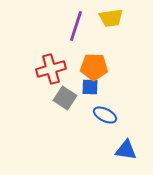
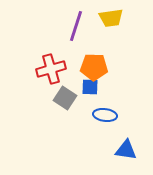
blue ellipse: rotated 20 degrees counterclockwise
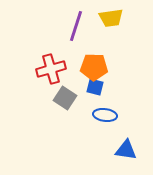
blue square: moved 5 px right; rotated 12 degrees clockwise
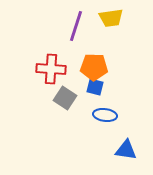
red cross: rotated 20 degrees clockwise
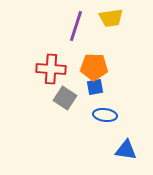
blue square: rotated 24 degrees counterclockwise
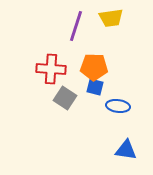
blue square: rotated 24 degrees clockwise
blue ellipse: moved 13 px right, 9 px up
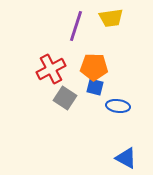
red cross: rotated 32 degrees counterclockwise
blue triangle: moved 8 px down; rotated 20 degrees clockwise
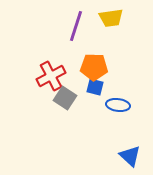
red cross: moved 7 px down
blue ellipse: moved 1 px up
blue triangle: moved 4 px right, 2 px up; rotated 15 degrees clockwise
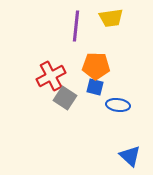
purple line: rotated 12 degrees counterclockwise
orange pentagon: moved 2 px right, 1 px up
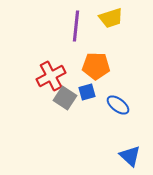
yellow trapezoid: rotated 10 degrees counterclockwise
blue square: moved 8 px left, 5 px down; rotated 30 degrees counterclockwise
blue ellipse: rotated 30 degrees clockwise
